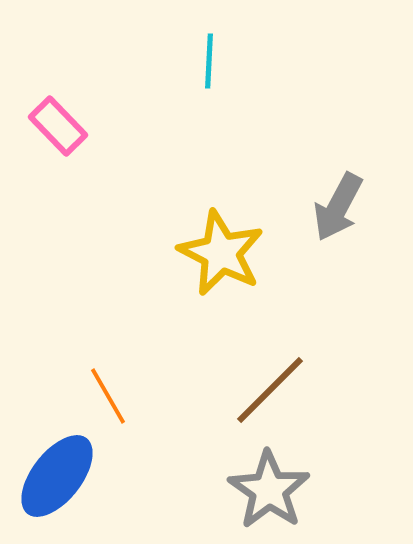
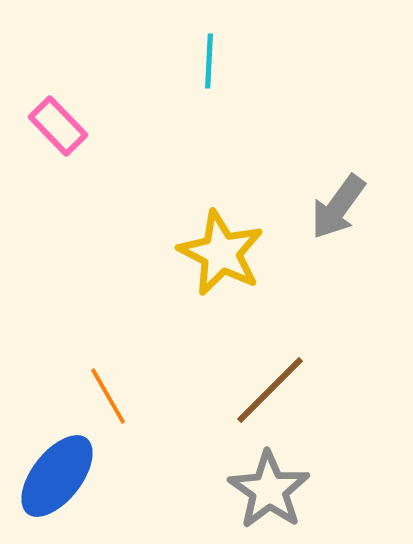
gray arrow: rotated 8 degrees clockwise
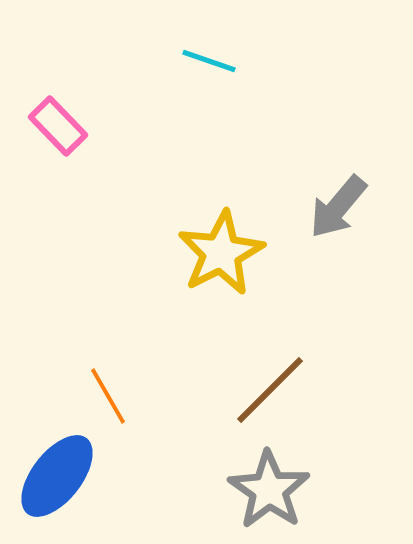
cyan line: rotated 74 degrees counterclockwise
gray arrow: rotated 4 degrees clockwise
yellow star: rotated 18 degrees clockwise
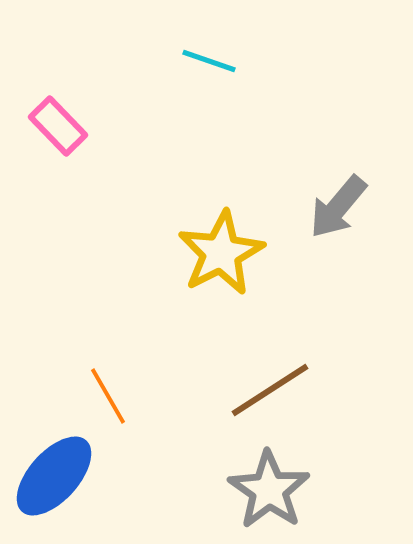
brown line: rotated 12 degrees clockwise
blue ellipse: moved 3 px left; rotated 4 degrees clockwise
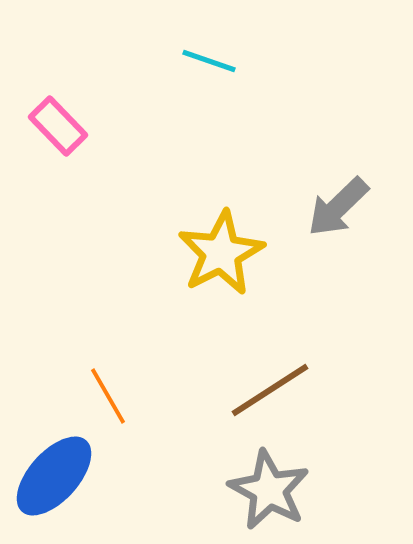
gray arrow: rotated 6 degrees clockwise
gray star: rotated 6 degrees counterclockwise
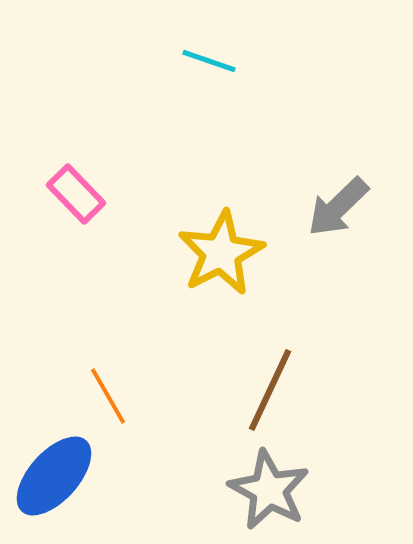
pink rectangle: moved 18 px right, 68 px down
brown line: rotated 32 degrees counterclockwise
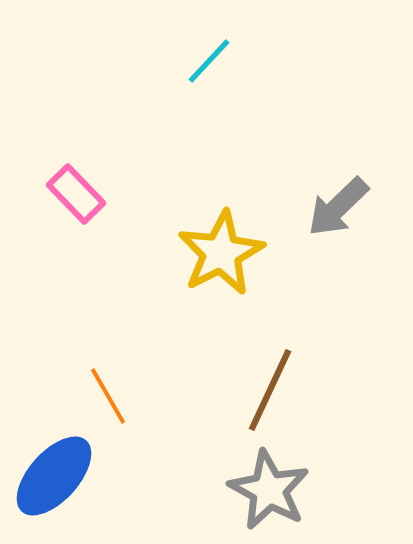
cyan line: rotated 66 degrees counterclockwise
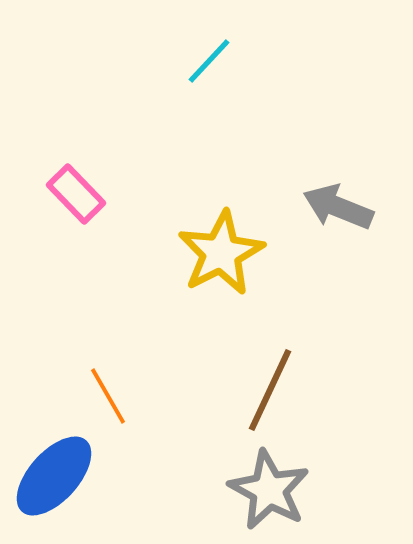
gray arrow: rotated 66 degrees clockwise
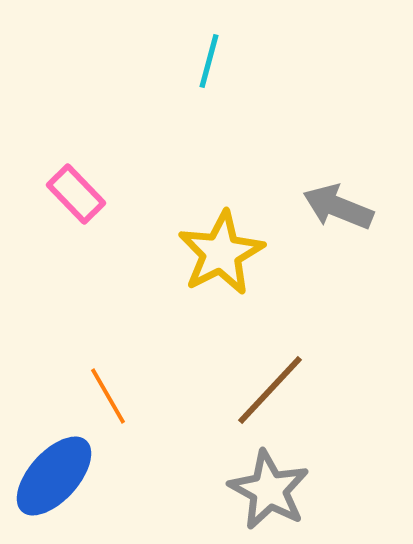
cyan line: rotated 28 degrees counterclockwise
brown line: rotated 18 degrees clockwise
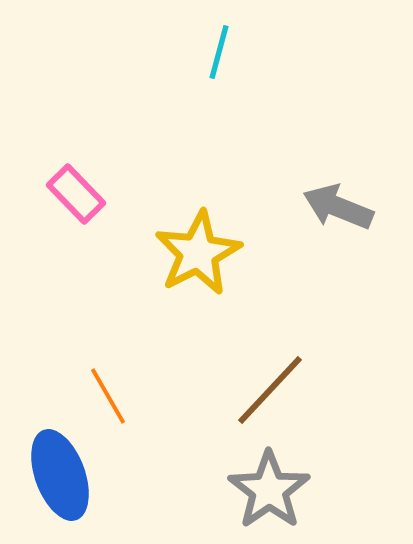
cyan line: moved 10 px right, 9 px up
yellow star: moved 23 px left
blue ellipse: moved 6 px right, 1 px up; rotated 62 degrees counterclockwise
gray star: rotated 8 degrees clockwise
